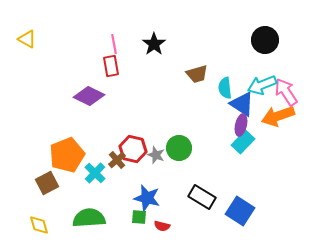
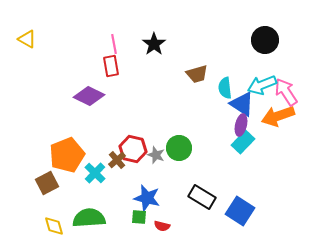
yellow diamond: moved 15 px right, 1 px down
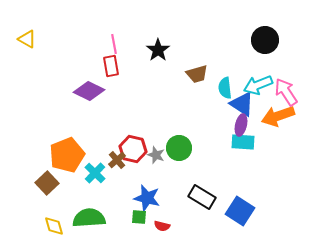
black star: moved 4 px right, 6 px down
cyan arrow: moved 4 px left
purple diamond: moved 5 px up
cyan rectangle: rotated 50 degrees clockwise
brown square: rotated 15 degrees counterclockwise
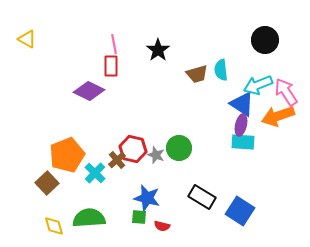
red rectangle: rotated 10 degrees clockwise
cyan semicircle: moved 4 px left, 18 px up
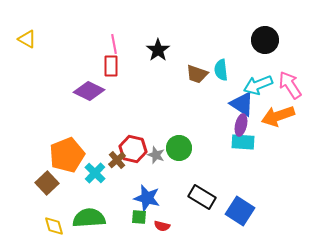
brown trapezoid: rotated 35 degrees clockwise
pink arrow: moved 4 px right, 7 px up
